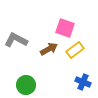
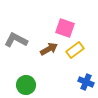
blue cross: moved 3 px right
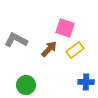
brown arrow: rotated 18 degrees counterclockwise
blue cross: rotated 21 degrees counterclockwise
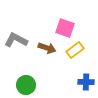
brown arrow: moved 2 px left, 1 px up; rotated 66 degrees clockwise
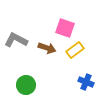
blue cross: rotated 21 degrees clockwise
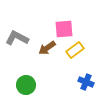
pink square: moved 1 px left, 1 px down; rotated 24 degrees counterclockwise
gray L-shape: moved 1 px right, 2 px up
brown arrow: rotated 126 degrees clockwise
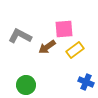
gray L-shape: moved 3 px right, 2 px up
brown arrow: moved 1 px up
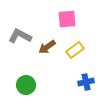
pink square: moved 3 px right, 10 px up
blue cross: rotated 35 degrees counterclockwise
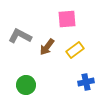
brown arrow: rotated 18 degrees counterclockwise
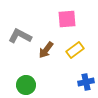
brown arrow: moved 1 px left, 3 px down
